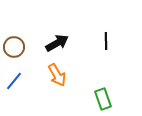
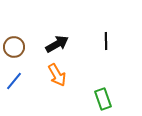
black arrow: moved 1 px down
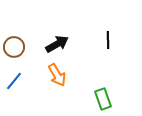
black line: moved 2 px right, 1 px up
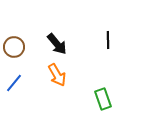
black arrow: rotated 80 degrees clockwise
blue line: moved 2 px down
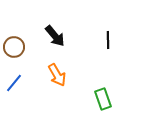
black arrow: moved 2 px left, 8 px up
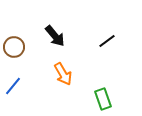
black line: moved 1 px left, 1 px down; rotated 54 degrees clockwise
orange arrow: moved 6 px right, 1 px up
blue line: moved 1 px left, 3 px down
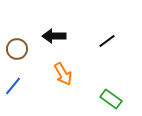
black arrow: moved 1 px left; rotated 130 degrees clockwise
brown circle: moved 3 px right, 2 px down
green rectangle: moved 8 px right; rotated 35 degrees counterclockwise
